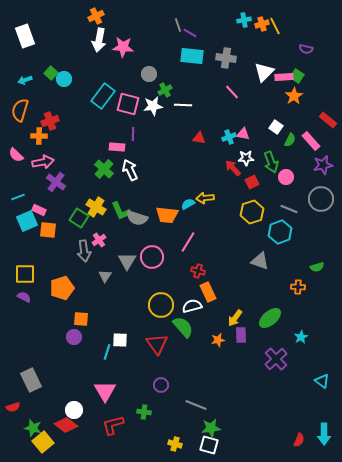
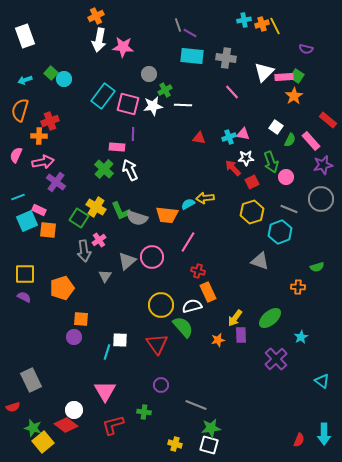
pink semicircle at (16, 155): rotated 70 degrees clockwise
gray triangle at (127, 261): rotated 18 degrees clockwise
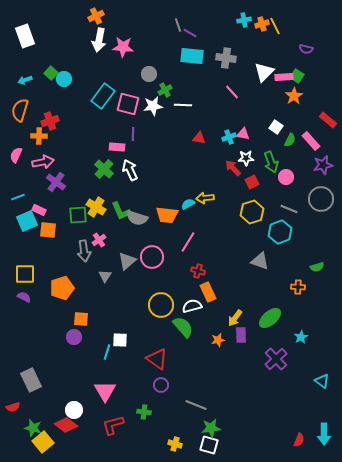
green square at (79, 218): moved 1 px left, 3 px up; rotated 36 degrees counterclockwise
red triangle at (157, 344): moved 15 px down; rotated 20 degrees counterclockwise
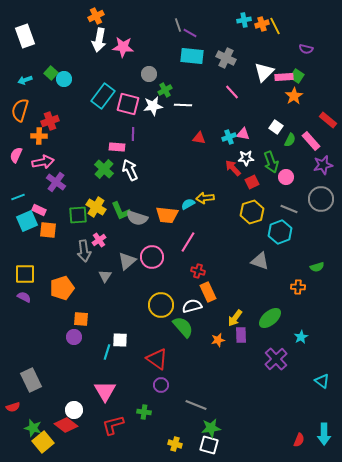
gray cross at (226, 58): rotated 18 degrees clockwise
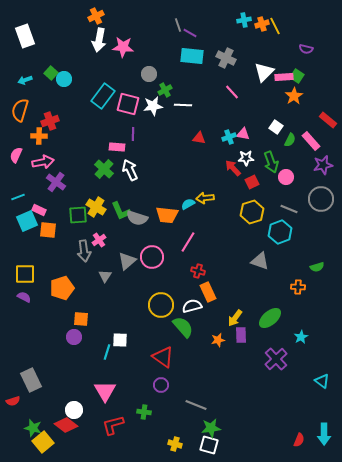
red triangle at (157, 359): moved 6 px right, 2 px up
red semicircle at (13, 407): moved 6 px up
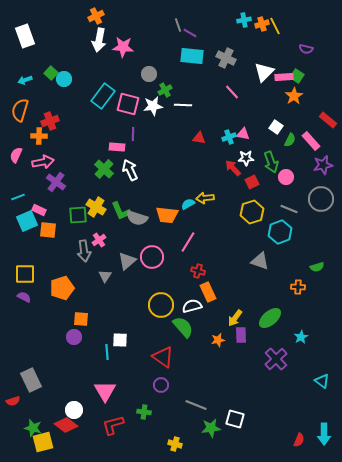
cyan line at (107, 352): rotated 21 degrees counterclockwise
yellow square at (43, 442): rotated 25 degrees clockwise
white square at (209, 445): moved 26 px right, 26 px up
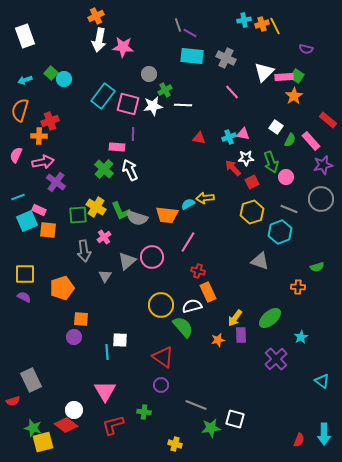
pink cross at (99, 240): moved 5 px right, 3 px up
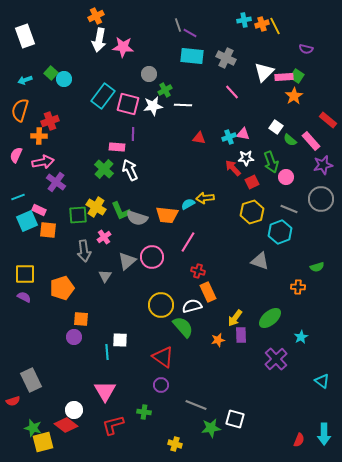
green semicircle at (290, 140): rotated 104 degrees clockwise
